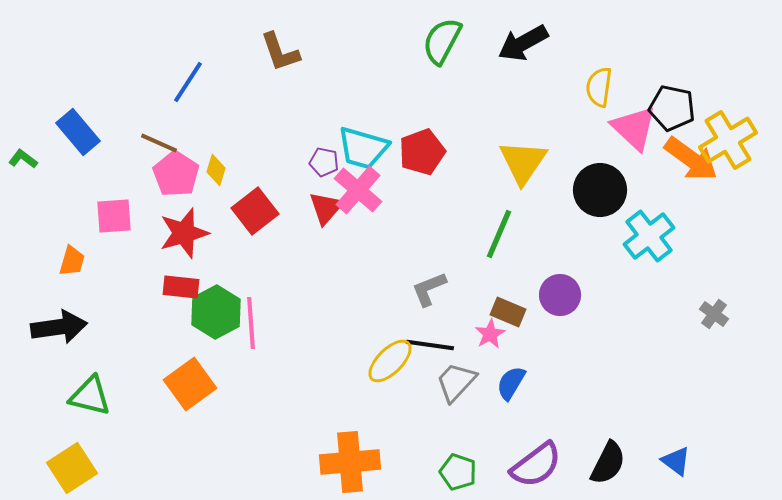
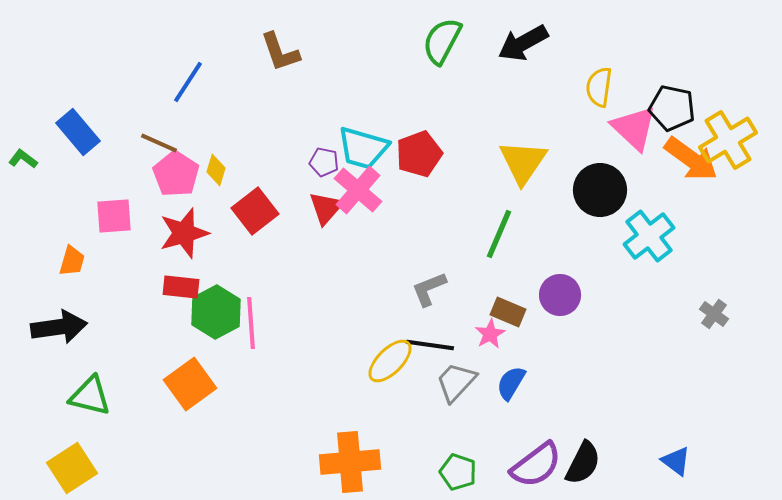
red pentagon at (422, 152): moved 3 px left, 2 px down
black semicircle at (608, 463): moved 25 px left
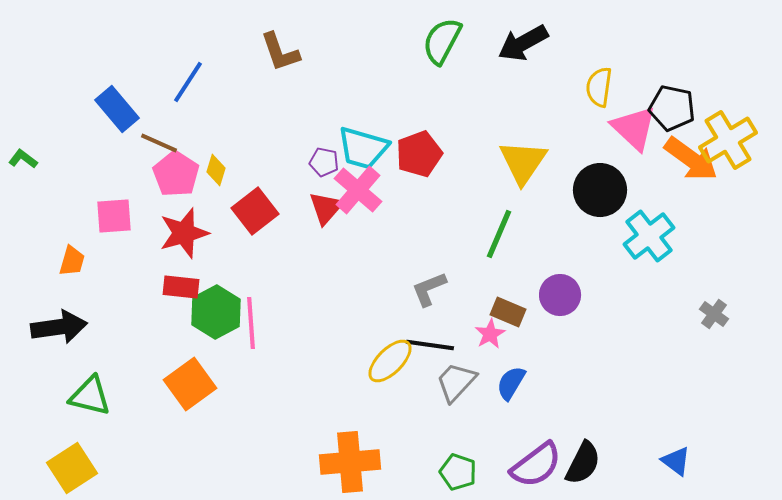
blue rectangle at (78, 132): moved 39 px right, 23 px up
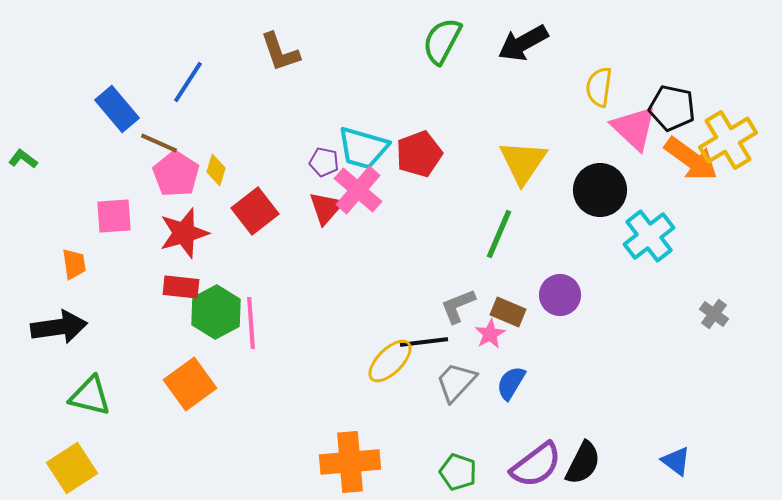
orange trapezoid at (72, 261): moved 2 px right, 3 px down; rotated 24 degrees counterclockwise
gray L-shape at (429, 289): moved 29 px right, 17 px down
black line at (430, 345): moved 6 px left, 3 px up; rotated 15 degrees counterclockwise
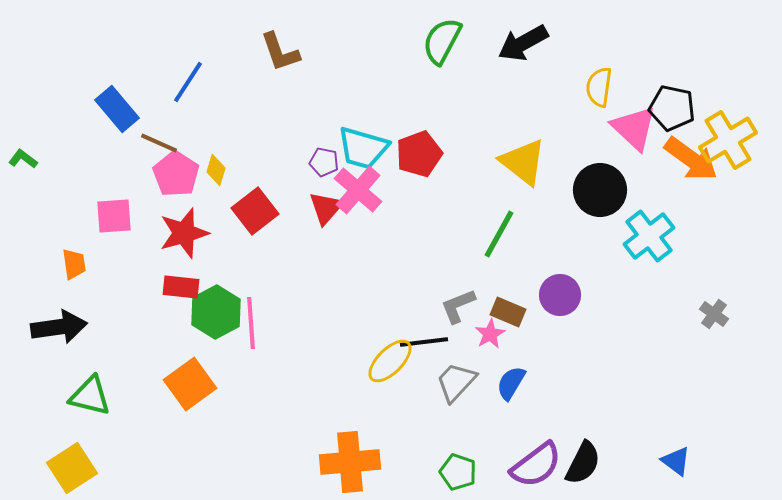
yellow triangle at (523, 162): rotated 26 degrees counterclockwise
green line at (499, 234): rotated 6 degrees clockwise
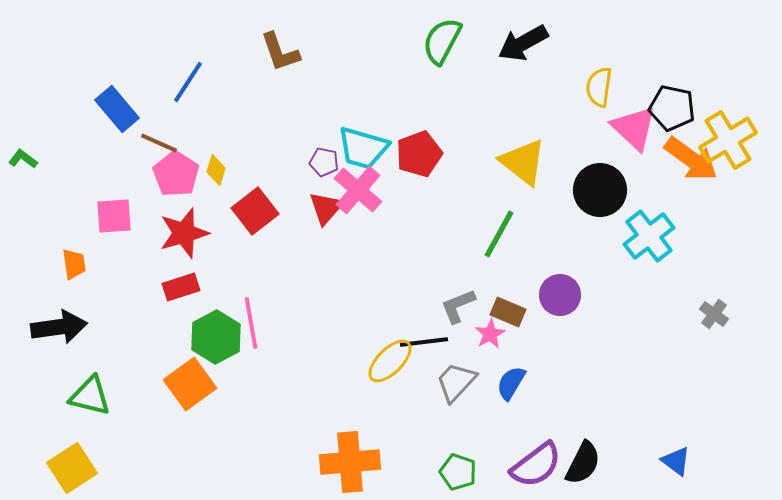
red rectangle at (181, 287): rotated 24 degrees counterclockwise
green hexagon at (216, 312): moved 25 px down
pink line at (251, 323): rotated 6 degrees counterclockwise
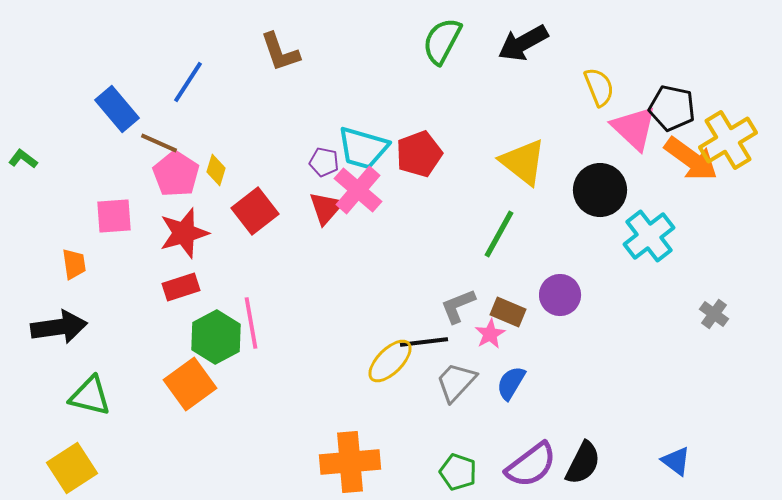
yellow semicircle at (599, 87): rotated 150 degrees clockwise
purple semicircle at (536, 465): moved 5 px left
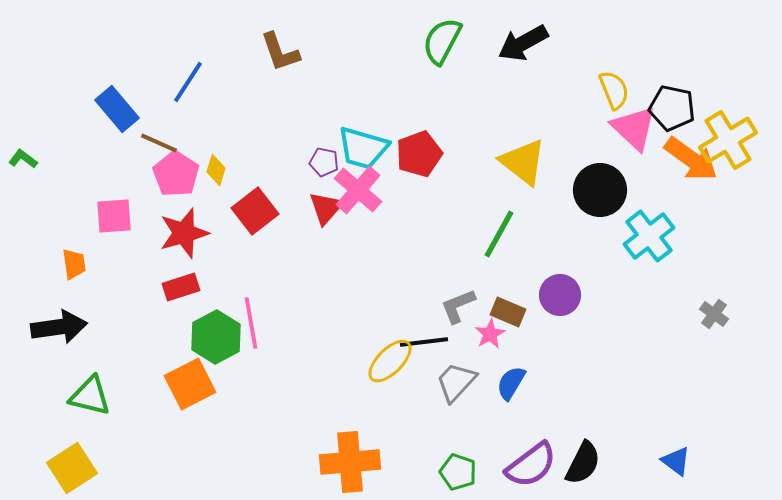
yellow semicircle at (599, 87): moved 15 px right, 3 px down
orange square at (190, 384): rotated 9 degrees clockwise
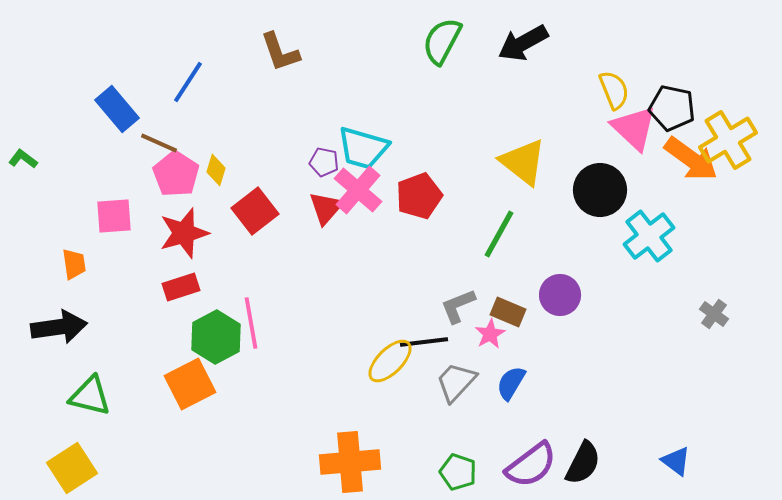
red pentagon at (419, 154): moved 42 px down
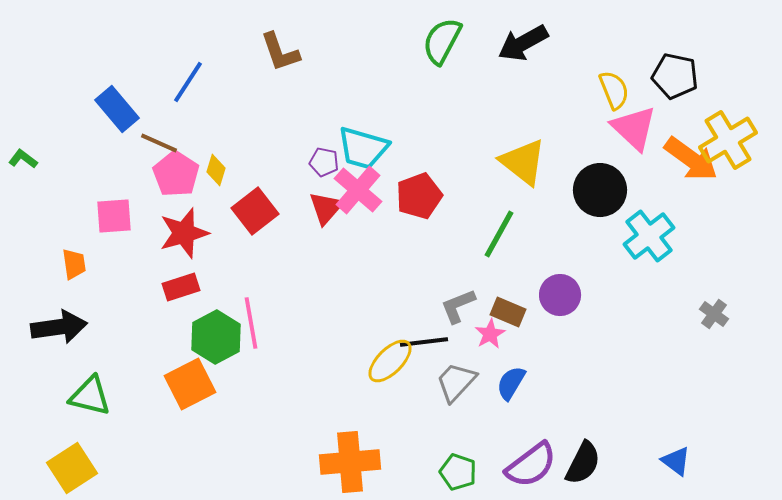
black pentagon at (672, 108): moved 3 px right, 32 px up
